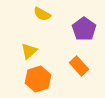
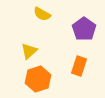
orange rectangle: rotated 60 degrees clockwise
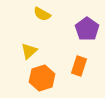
purple pentagon: moved 3 px right
orange hexagon: moved 4 px right, 1 px up
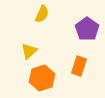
yellow semicircle: rotated 96 degrees counterclockwise
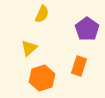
yellow triangle: moved 3 px up
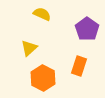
yellow semicircle: rotated 90 degrees counterclockwise
orange hexagon: moved 1 px right; rotated 15 degrees counterclockwise
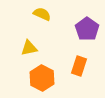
yellow triangle: rotated 30 degrees clockwise
orange hexagon: moved 1 px left
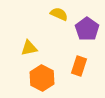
yellow semicircle: moved 17 px right
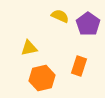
yellow semicircle: moved 1 px right, 2 px down
purple pentagon: moved 1 px right, 5 px up
orange hexagon: rotated 20 degrees clockwise
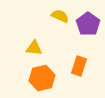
yellow triangle: moved 5 px right; rotated 18 degrees clockwise
